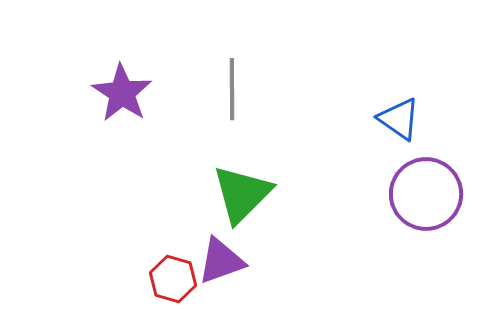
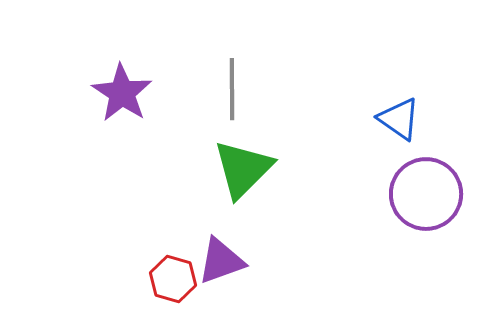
green triangle: moved 1 px right, 25 px up
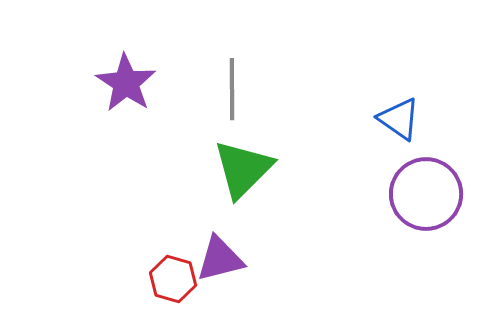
purple star: moved 4 px right, 10 px up
purple triangle: moved 1 px left, 2 px up; rotated 6 degrees clockwise
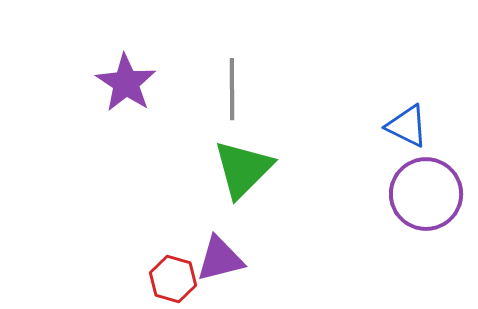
blue triangle: moved 8 px right, 7 px down; rotated 9 degrees counterclockwise
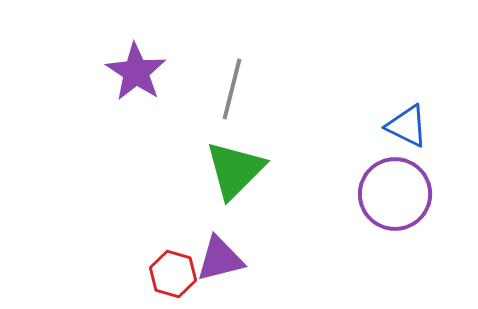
purple star: moved 10 px right, 11 px up
gray line: rotated 14 degrees clockwise
green triangle: moved 8 px left, 1 px down
purple circle: moved 31 px left
red hexagon: moved 5 px up
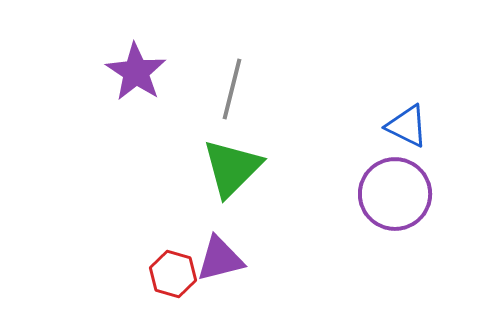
green triangle: moved 3 px left, 2 px up
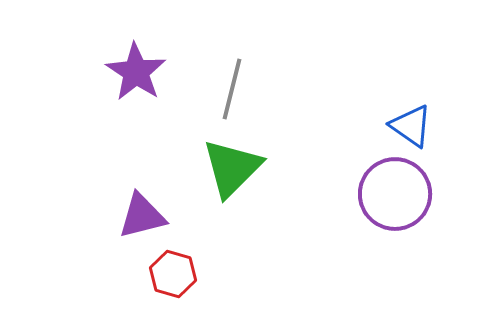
blue triangle: moved 4 px right; rotated 9 degrees clockwise
purple triangle: moved 78 px left, 43 px up
